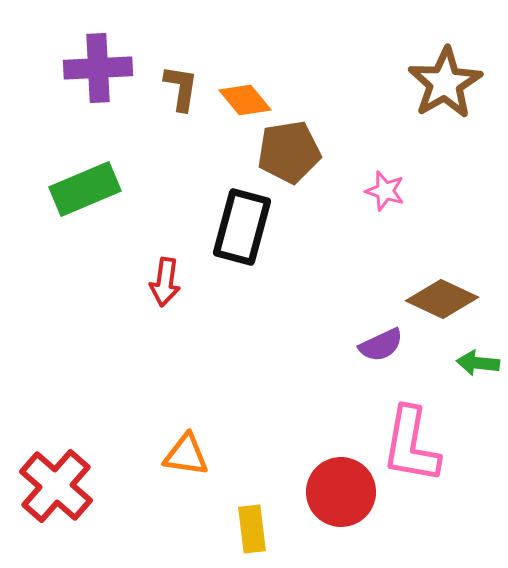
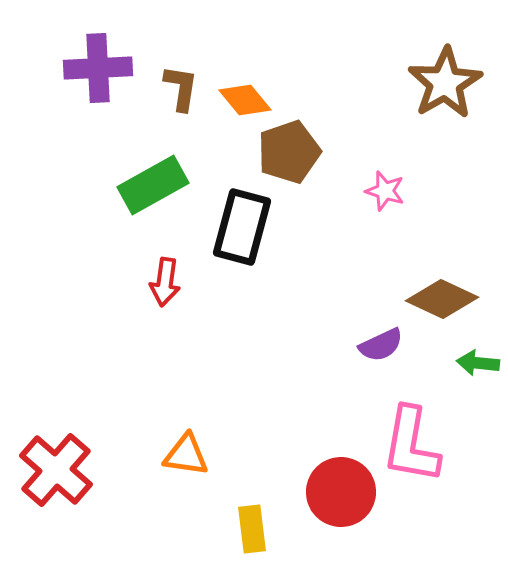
brown pentagon: rotated 10 degrees counterclockwise
green rectangle: moved 68 px right, 4 px up; rotated 6 degrees counterclockwise
red cross: moved 16 px up
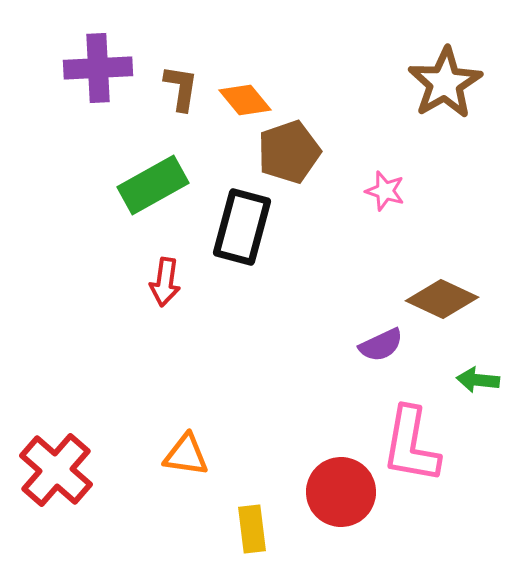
green arrow: moved 17 px down
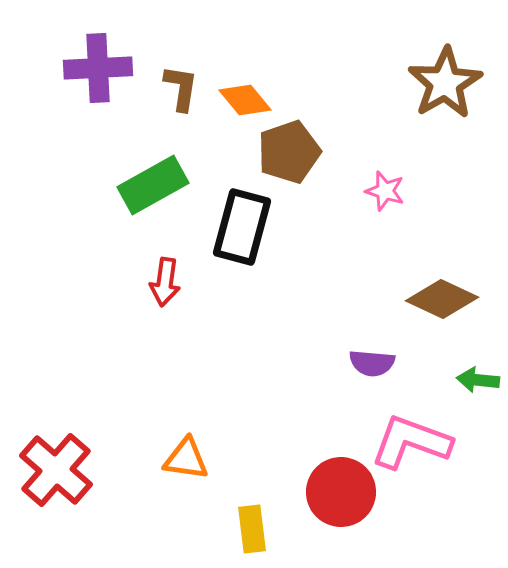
purple semicircle: moved 9 px left, 18 px down; rotated 30 degrees clockwise
pink L-shape: moved 3 px up; rotated 100 degrees clockwise
orange triangle: moved 4 px down
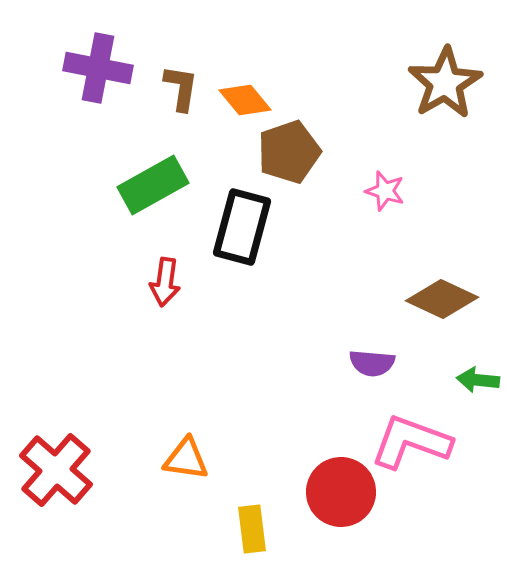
purple cross: rotated 14 degrees clockwise
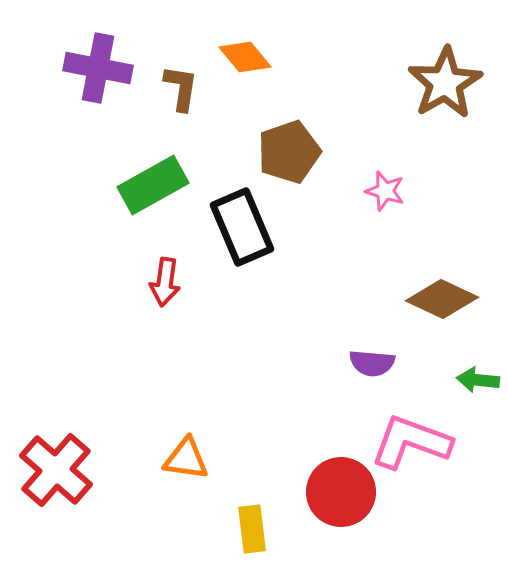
orange diamond: moved 43 px up
black rectangle: rotated 38 degrees counterclockwise
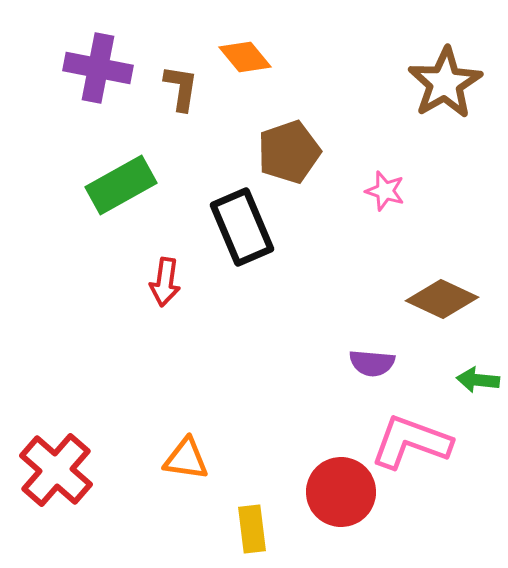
green rectangle: moved 32 px left
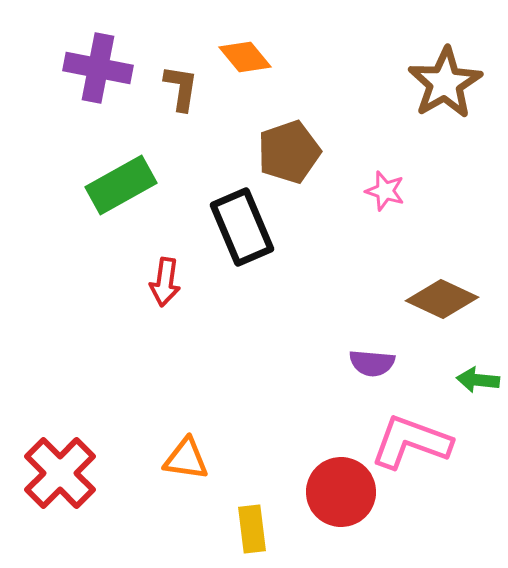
red cross: moved 4 px right, 3 px down; rotated 4 degrees clockwise
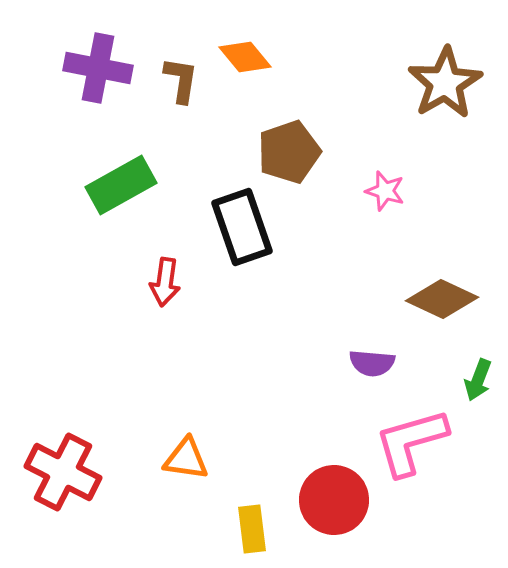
brown L-shape: moved 8 px up
black rectangle: rotated 4 degrees clockwise
green arrow: rotated 75 degrees counterclockwise
pink L-shape: rotated 36 degrees counterclockwise
red cross: moved 3 px right, 1 px up; rotated 18 degrees counterclockwise
red circle: moved 7 px left, 8 px down
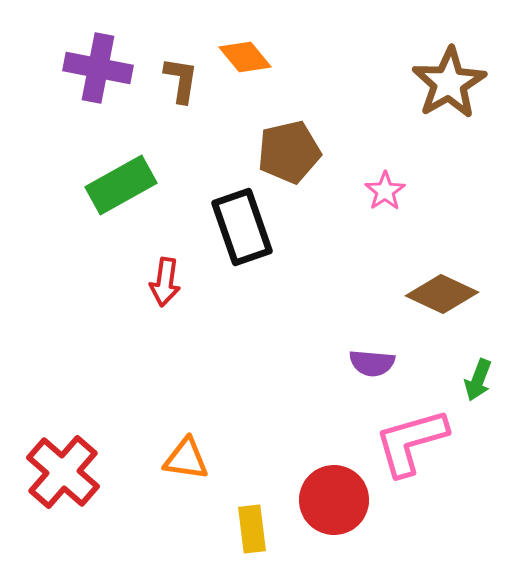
brown star: moved 4 px right
brown pentagon: rotated 6 degrees clockwise
pink star: rotated 21 degrees clockwise
brown diamond: moved 5 px up
red cross: rotated 14 degrees clockwise
